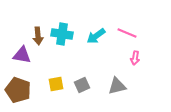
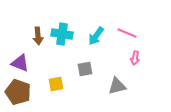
cyan arrow: rotated 18 degrees counterclockwise
purple triangle: moved 2 px left, 8 px down; rotated 12 degrees clockwise
gray square: moved 3 px right, 16 px up; rotated 14 degrees clockwise
brown pentagon: moved 2 px down
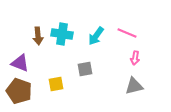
gray triangle: moved 17 px right
brown pentagon: moved 1 px right, 1 px up
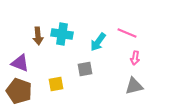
cyan arrow: moved 2 px right, 6 px down
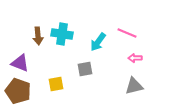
pink arrow: rotated 80 degrees clockwise
brown pentagon: moved 1 px left
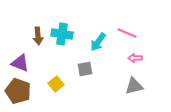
yellow square: rotated 28 degrees counterclockwise
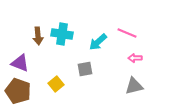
cyan arrow: rotated 12 degrees clockwise
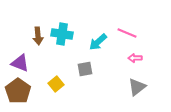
gray triangle: moved 3 px right, 1 px down; rotated 24 degrees counterclockwise
brown pentagon: rotated 15 degrees clockwise
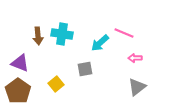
pink line: moved 3 px left
cyan arrow: moved 2 px right, 1 px down
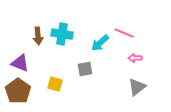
yellow square: moved 1 px left; rotated 35 degrees counterclockwise
